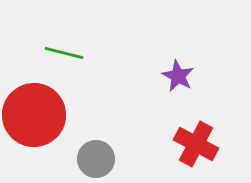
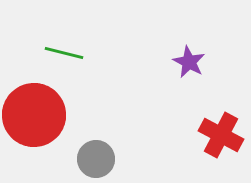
purple star: moved 11 px right, 14 px up
red cross: moved 25 px right, 9 px up
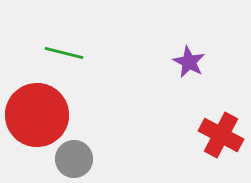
red circle: moved 3 px right
gray circle: moved 22 px left
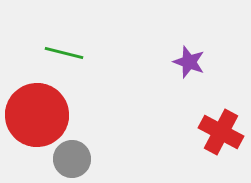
purple star: rotated 8 degrees counterclockwise
red cross: moved 3 px up
gray circle: moved 2 px left
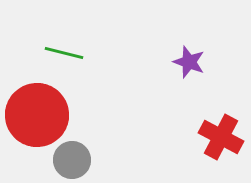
red cross: moved 5 px down
gray circle: moved 1 px down
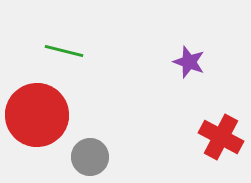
green line: moved 2 px up
gray circle: moved 18 px right, 3 px up
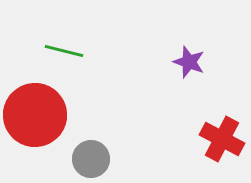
red circle: moved 2 px left
red cross: moved 1 px right, 2 px down
gray circle: moved 1 px right, 2 px down
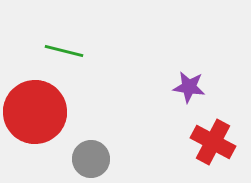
purple star: moved 25 px down; rotated 12 degrees counterclockwise
red circle: moved 3 px up
red cross: moved 9 px left, 3 px down
